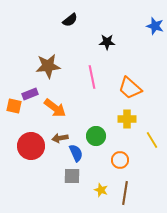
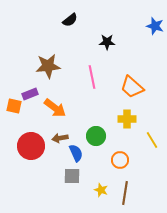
orange trapezoid: moved 2 px right, 1 px up
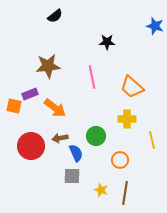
black semicircle: moved 15 px left, 4 px up
yellow line: rotated 18 degrees clockwise
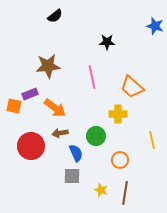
yellow cross: moved 9 px left, 5 px up
brown arrow: moved 5 px up
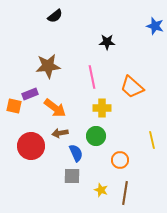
yellow cross: moved 16 px left, 6 px up
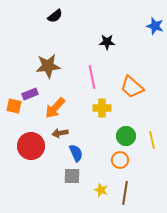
orange arrow: rotated 95 degrees clockwise
green circle: moved 30 px right
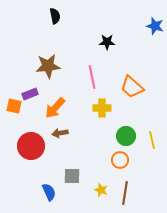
black semicircle: rotated 63 degrees counterclockwise
blue semicircle: moved 27 px left, 39 px down
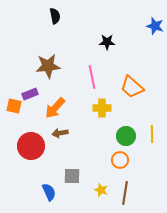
yellow line: moved 6 px up; rotated 12 degrees clockwise
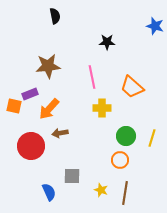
orange arrow: moved 6 px left, 1 px down
yellow line: moved 4 px down; rotated 18 degrees clockwise
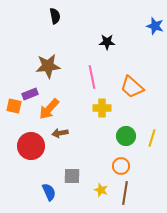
orange circle: moved 1 px right, 6 px down
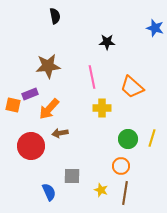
blue star: moved 2 px down
orange square: moved 1 px left, 1 px up
green circle: moved 2 px right, 3 px down
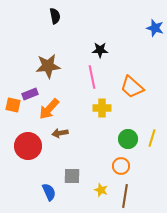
black star: moved 7 px left, 8 px down
red circle: moved 3 px left
brown line: moved 3 px down
